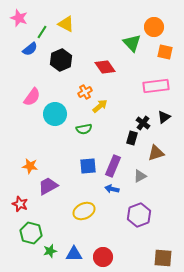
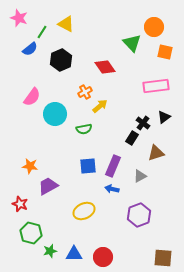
black rectangle: rotated 16 degrees clockwise
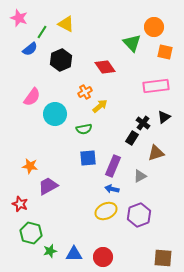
blue square: moved 8 px up
yellow ellipse: moved 22 px right
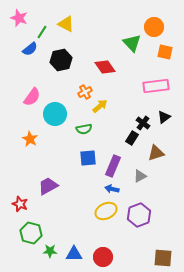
black hexagon: rotated 10 degrees clockwise
orange star: moved 27 px up; rotated 21 degrees clockwise
green star: rotated 16 degrees clockwise
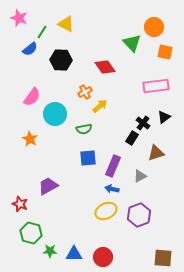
black hexagon: rotated 15 degrees clockwise
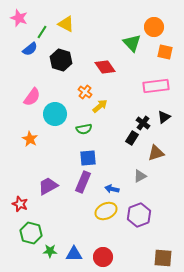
black hexagon: rotated 15 degrees clockwise
orange cross: rotated 24 degrees counterclockwise
purple rectangle: moved 30 px left, 16 px down
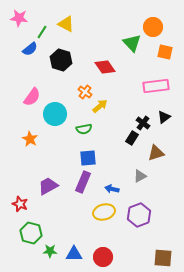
pink star: rotated 12 degrees counterclockwise
orange circle: moved 1 px left
yellow ellipse: moved 2 px left, 1 px down; rotated 10 degrees clockwise
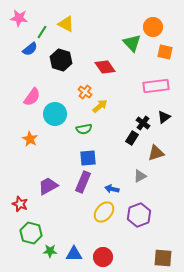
yellow ellipse: rotated 35 degrees counterclockwise
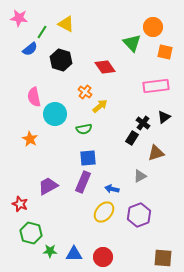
pink semicircle: moved 2 px right; rotated 132 degrees clockwise
